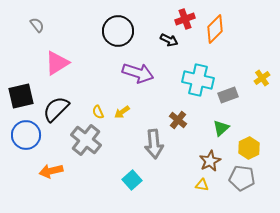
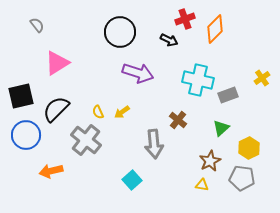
black circle: moved 2 px right, 1 px down
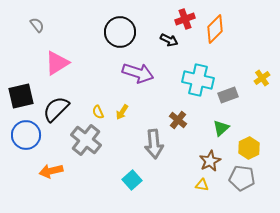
yellow arrow: rotated 21 degrees counterclockwise
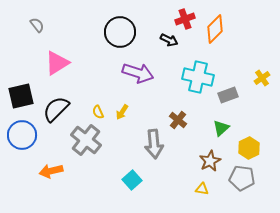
cyan cross: moved 3 px up
blue circle: moved 4 px left
yellow triangle: moved 4 px down
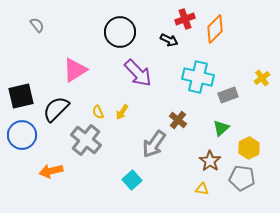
pink triangle: moved 18 px right, 7 px down
purple arrow: rotated 28 degrees clockwise
gray arrow: rotated 40 degrees clockwise
brown star: rotated 10 degrees counterclockwise
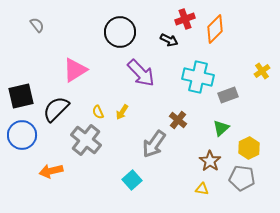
purple arrow: moved 3 px right
yellow cross: moved 7 px up
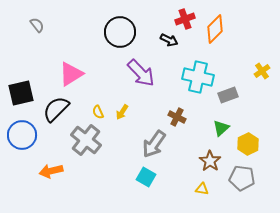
pink triangle: moved 4 px left, 4 px down
black square: moved 3 px up
brown cross: moved 1 px left, 3 px up; rotated 12 degrees counterclockwise
yellow hexagon: moved 1 px left, 4 px up
cyan square: moved 14 px right, 3 px up; rotated 18 degrees counterclockwise
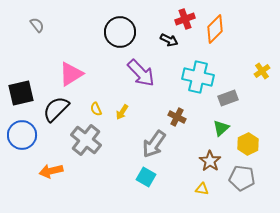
gray rectangle: moved 3 px down
yellow semicircle: moved 2 px left, 3 px up
